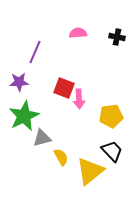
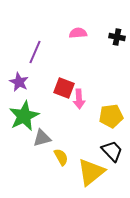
purple star: rotated 30 degrees clockwise
yellow triangle: moved 1 px right, 1 px down
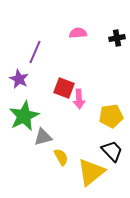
black cross: moved 1 px down; rotated 21 degrees counterclockwise
purple star: moved 3 px up
gray triangle: moved 1 px right, 1 px up
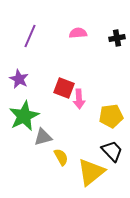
purple line: moved 5 px left, 16 px up
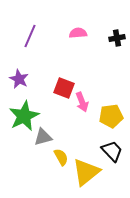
pink arrow: moved 3 px right, 3 px down; rotated 18 degrees counterclockwise
yellow triangle: moved 5 px left
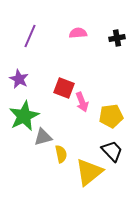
yellow semicircle: moved 3 px up; rotated 18 degrees clockwise
yellow triangle: moved 3 px right
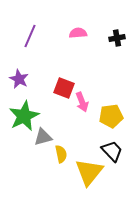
yellow triangle: rotated 12 degrees counterclockwise
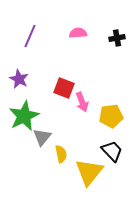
gray triangle: moved 1 px left; rotated 36 degrees counterclockwise
